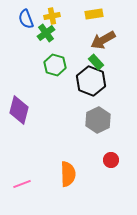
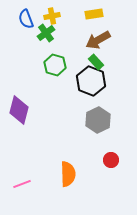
brown arrow: moved 5 px left
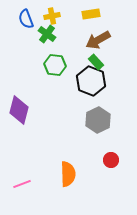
yellow rectangle: moved 3 px left
green cross: moved 1 px right, 1 px down; rotated 18 degrees counterclockwise
green hexagon: rotated 10 degrees counterclockwise
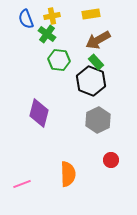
green hexagon: moved 4 px right, 5 px up
purple diamond: moved 20 px right, 3 px down
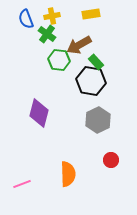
brown arrow: moved 19 px left, 5 px down
black hexagon: rotated 12 degrees counterclockwise
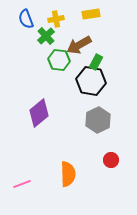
yellow cross: moved 4 px right, 3 px down
green cross: moved 1 px left, 2 px down; rotated 12 degrees clockwise
green rectangle: rotated 70 degrees clockwise
purple diamond: rotated 36 degrees clockwise
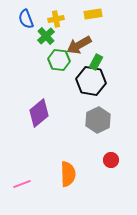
yellow rectangle: moved 2 px right
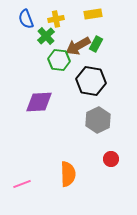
brown arrow: moved 1 px left, 1 px down
green rectangle: moved 18 px up
purple diamond: moved 11 px up; rotated 36 degrees clockwise
red circle: moved 1 px up
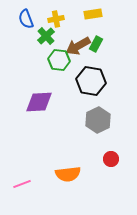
orange semicircle: rotated 85 degrees clockwise
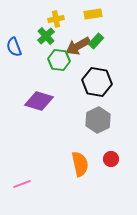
blue semicircle: moved 12 px left, 28 px down
green rectangle: moved 3 px up; rotated 14 degrees clockwise
black hexagon: moved 6 px right, 1 px down
purple diamond: moved 1 px up; rotated 20 degrees clockwise
orange semicircle: moved 12 px right, 10 px up; rotated 95 degrees counterclockwise
